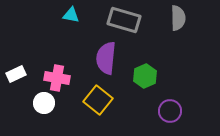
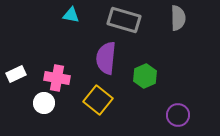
purple circle: moved 8 px right, 4 px down
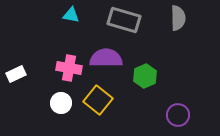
purple semicircle: rotated 84 degrees clockwise
pink cross: moved 12 px right, 10 px up
white circle: moved 17 px right
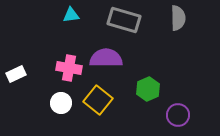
cyan triangle: rotated 18 degrees counterclockwise
green hexagon: moved 3 px right, 13 px down
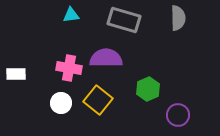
white rectangle: rotated 24 degrees clockwise
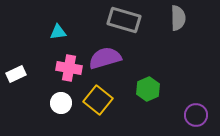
cyan triangle: moved 13 px left, 17 px down
purple semicircle: moved 1 px left; rotated 16 degrees counterclockwise
white rectangle: rotated 24 degrees counterclockwise
purple circle: moved 18 px right
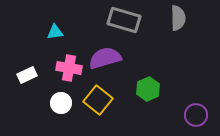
cyan triangle: moved 3 px left
white rectangle: moved 11 px right, 1 px down
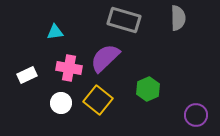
purple semicircle: rotated 28 degrees counterclockwise
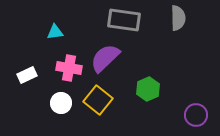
gray rectangle: rotated 8 degrees counterclockwise
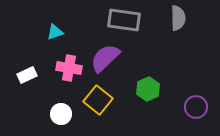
cyan triangle: rotated 12 degrees counterclockwise
white circle: moved 11 px down
purple circle: moved 8 px up
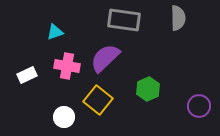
pink cross: moved 2 px left, 2 px up
purple circle: moved 3 px right, 1 px up
white circle: moved 3 px right, 3 px down
